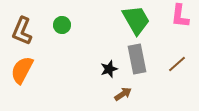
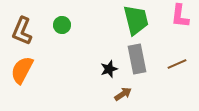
green trapezoid: rotated 16 degrees clockwise
brown line: rotated 18 degrees clockwise
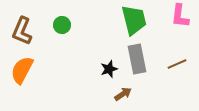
green trapezoid: moved 2 px left
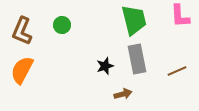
pink L-shape: rotated 10 degrees counterclockwise
brown line: moved 7 px down
black star: moved 4 px left, 3 px up
brown arrow: rotated 18 degrees clockwise
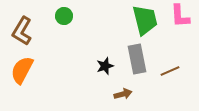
green trapezoid: moved 11 px right
green circle: moved 2 px right, 9 px up
brown L-shape: rotated 8 degrees clockwise
brown line: moved 7 px left
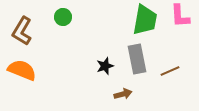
green circle: moved 1 px left, 1 px down
green trapezoid: rotated 24 degrees clockwise
orange semicircle: rotated 84 degrees clockwise
